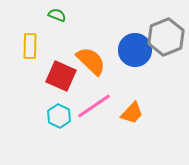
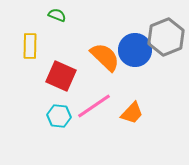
orange semicircle: moved 14 px right, 4 px up
cyan hexagon: rotated 20 degrees counterclockwise
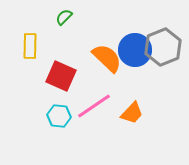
green semicircle: moved 7 px right, 2 px down; rotated 66 degrees counterclockwise
gray hexagon: moved 3 px left, 10 px down
orange semicircle: moved 2 px right, 1 px down
